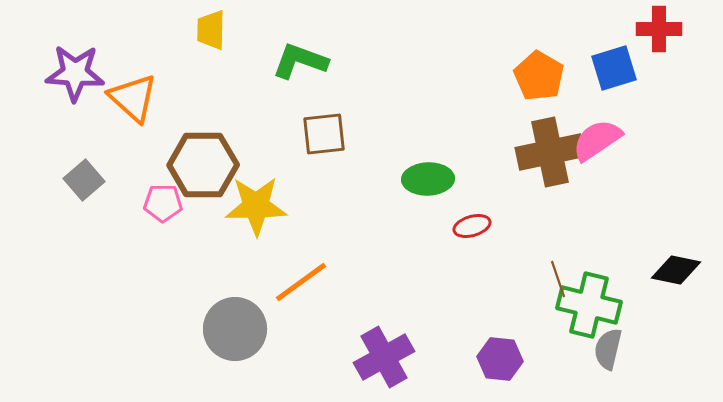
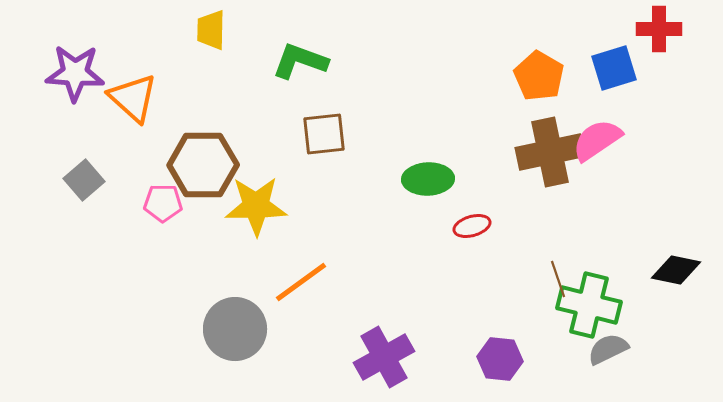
gray semicircle: rotated 51 degrees clockwise
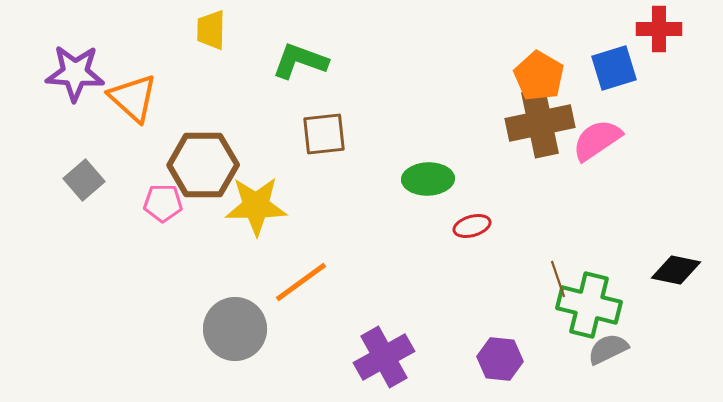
brown cross: moved 10 px left, 29 px up
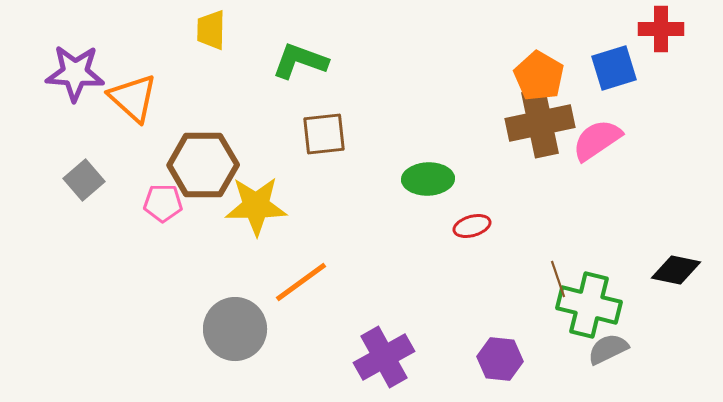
red cross: moved 2 px right
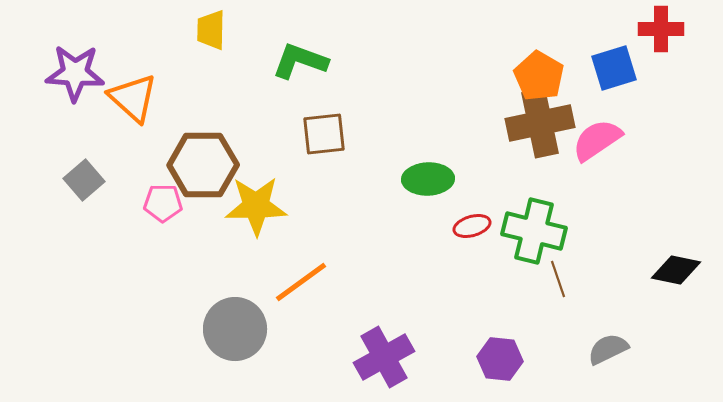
green cross: moved 55 px left, 74 px up
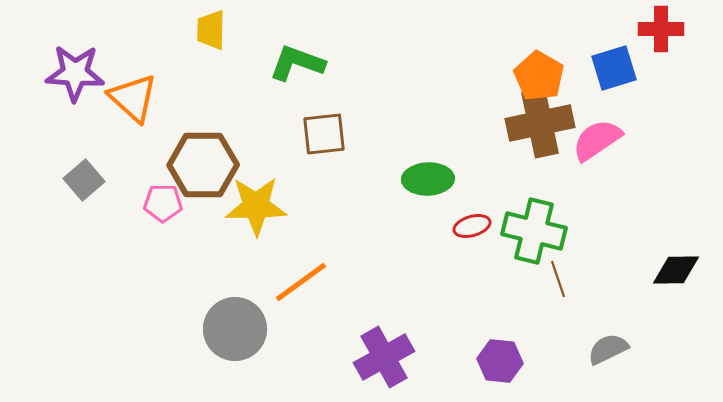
green L-shape: moved 3 px left, 2 px down
black diamond: rotated 12 degrees counterclockwise
purple hexagon: moved 2 px down
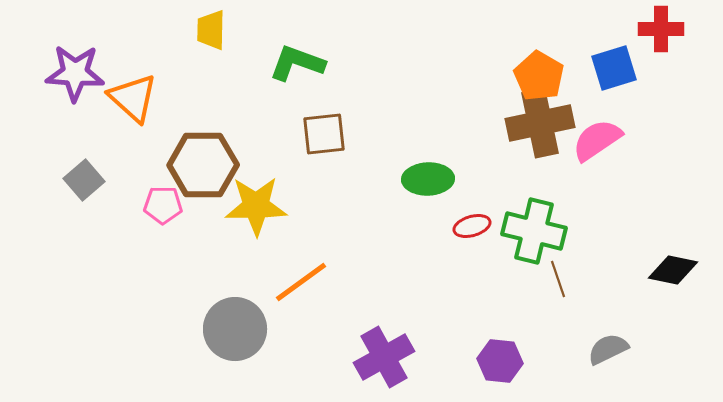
pink pentagon: moved 2 px down
black diamond: moved 3 px left; rotated 12 degrees clockwise
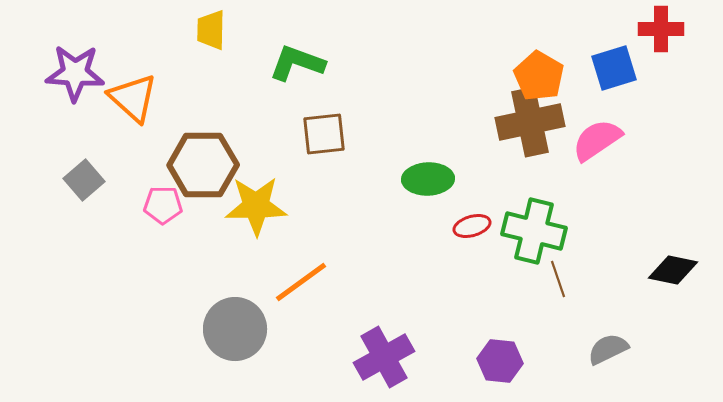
brown cross: moved 10 px left, 1 px up
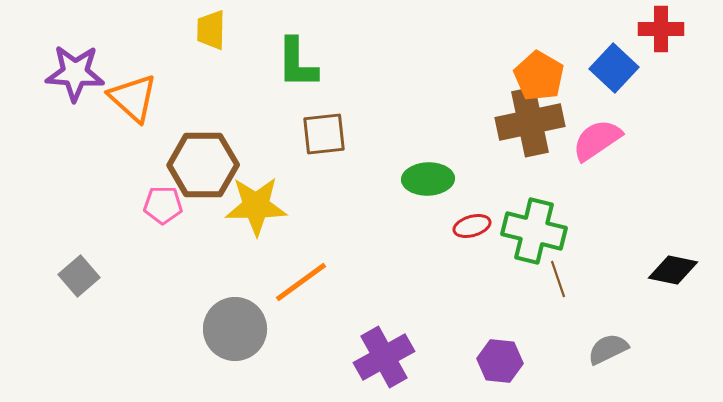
green L-shape: rotated 110 degrees counterclockwise
blue square: rotated 30 degrees counterclockwise
gray square: moved 5 px left, 96 px down
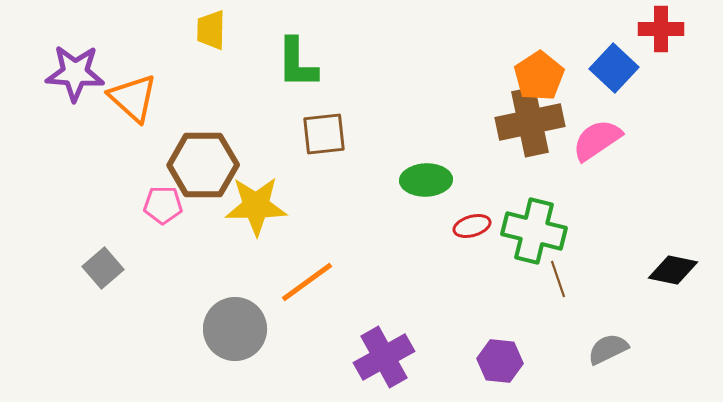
orange pentagon: rotated 9 degrees clockwise
green ellipse: moved 2 px left, 1 px down
gray square: moved 24 px right, 8 px up
orange line: moved 6 px right
